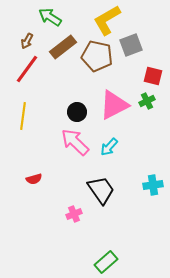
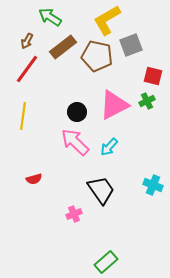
cyan cross: rotated 30 degrees clockwise
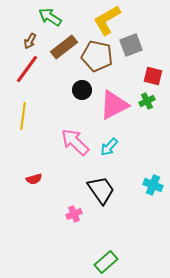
brown arrow: moved 3 px right
brown rectangle: moved 1 px right
black circle: moved 5 px right, 22 px up
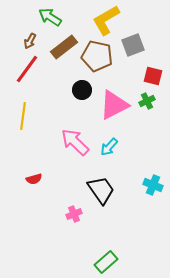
yellow L-shape: moved 1 px left
gray square: moved 2 px right
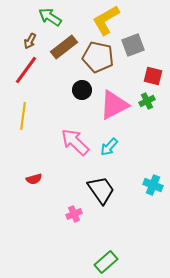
brown pentagon: moved 1 px right, 1 px down
red line: moved 1 px left, 1 px down
